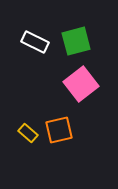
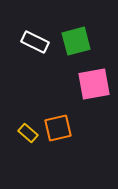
pink square: moved 13 px right; rotated 28 degrees clockwise
orange square: moved 1 px left, 2 px up
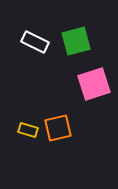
pink square: rotated 8 degrees counterclockwise
yellow rectangle: moved 3 px up; rotated 24 degrees counterclockwise
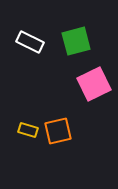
white rectangle: moved 5 px left
pink square: rotated 8 degrees counterclockwise
orange square: moved 3 px down
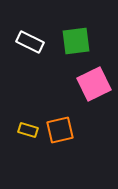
green square: rotated 8 degrees clockwise
orange square: moved 2 px right, 1 px up
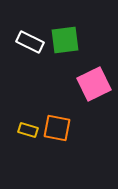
green square: moved 11 px left, 1 px up
orange square: moved 3 px left, 2 px up; rotated 24 degrees clockwise
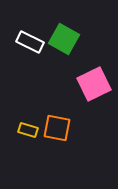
green square: moved 1 px left, 1 px up; rotated 36 degrees clockwise
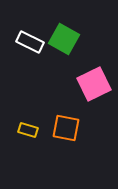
orange square: moved 9 px right
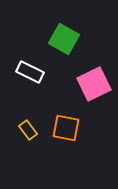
white rectangle: moved 30 px down
yellow rectangle: rotated 36 degrees clockwise
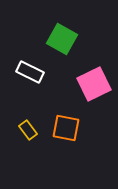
green square: moved 2 px left
